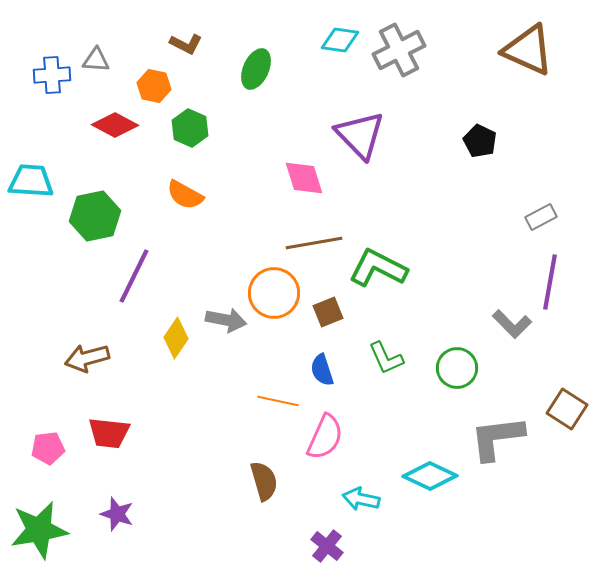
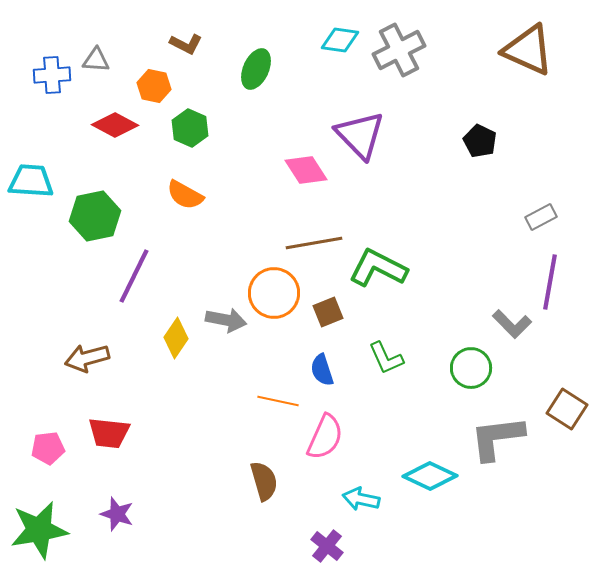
pink diamond at (304, 178): moved 2 px right, 8 px up; rotated 15 degrees counterclockwise
green circle at (457, 368): moved 14 px right
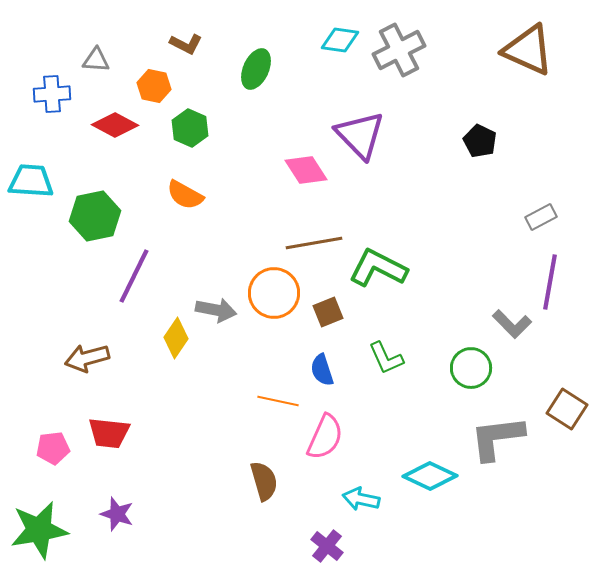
blue cross at (52, 75): moved 19 px down
gray arrow at (226, 320): moved 10 px left, 10 px up
pink pentagon at (48, 448): moved 5 px right
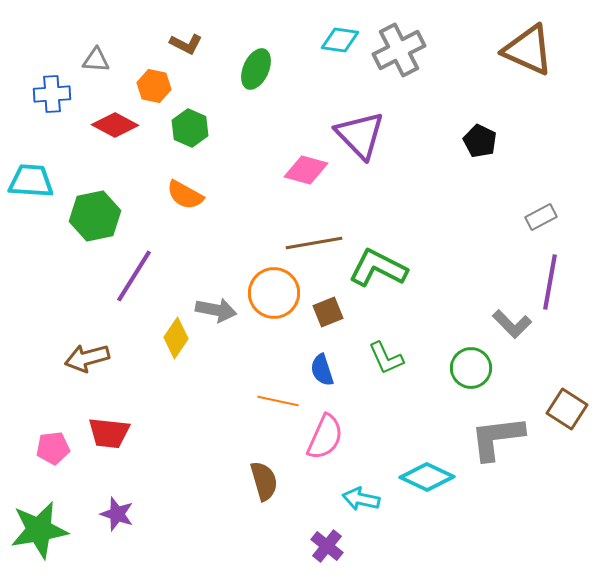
pink diamond at (306, 170): rotated 42 degrees counterclockwise
purple line at (134, 276): rotated 6 degrees clockwise
cyan diamond at (430, 476): moved 3 px left, 1 px down
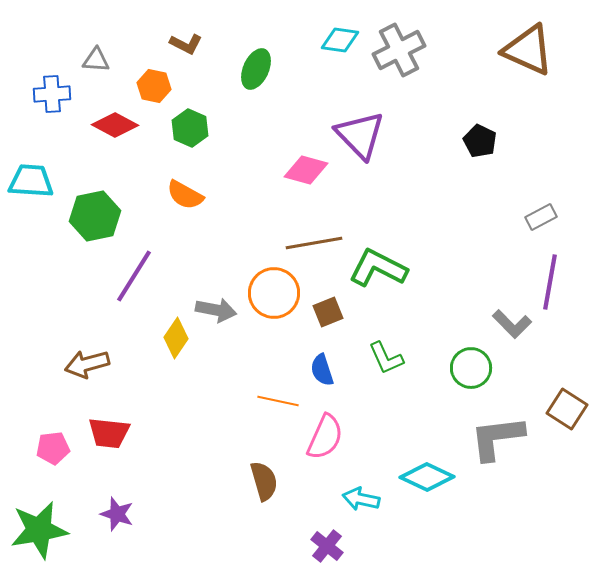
brown arrow at (87, 358): moved 6 px down
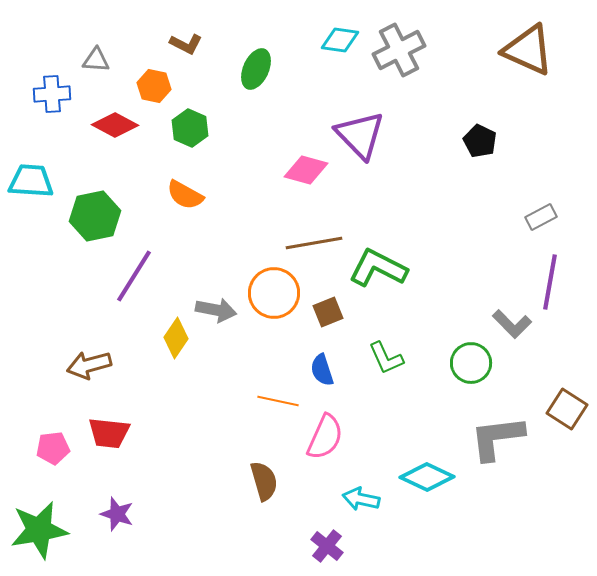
brown arrow at (87, 364): moved 2 px right, 1 px down
green circle at (471, 368): moved 5 px up
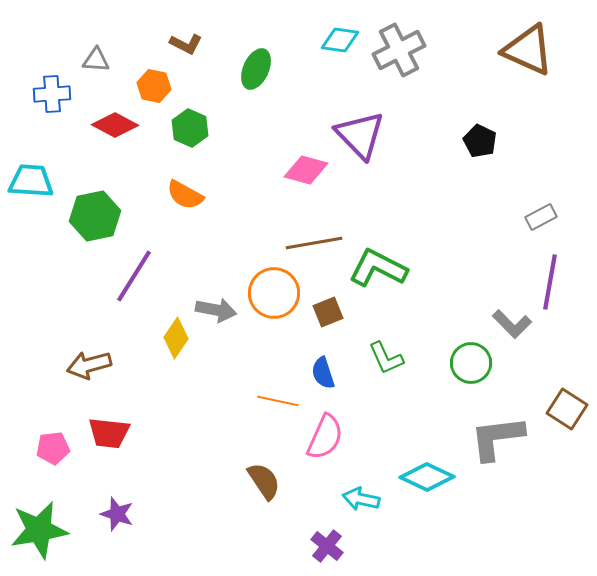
blue semicircle at (322, 370): moved 1 px right, 3 px down
brown semicircle at (264, 481): rotated 18 degrees counterclockwise
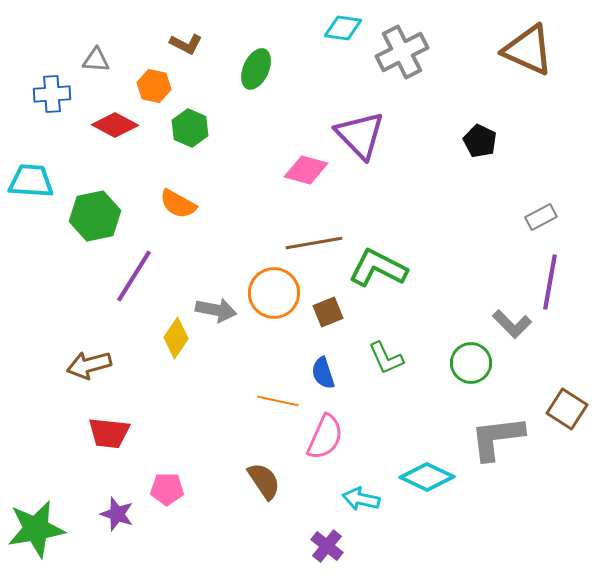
cyan diamond at (340, 40): moved 3 px right, 12 px up
gray cross at (399, 50): moved 3 px right, 2 px down
orange semicircle at (185, 195): moved 7 px left, 9 px down
pink pentagon at (53, 448): moved 114 px right, 41 px down; rotated 8 degrees clockwise
green star at (39, 530): moved 3 px left, 1 px up
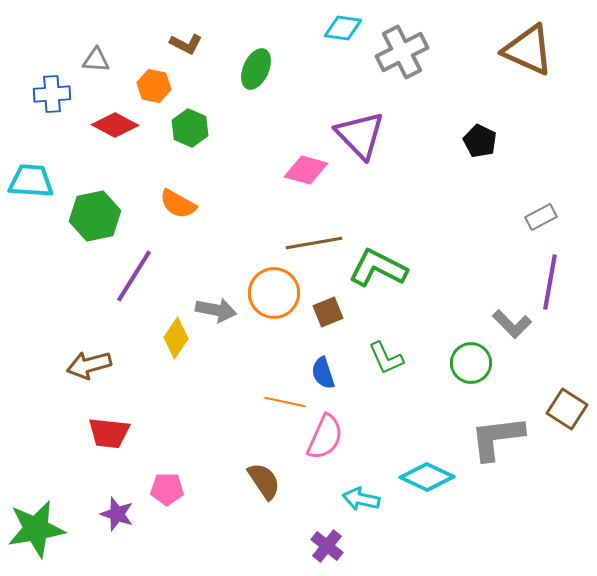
orange line at (278, 401): moved 7 px right, 1 px down
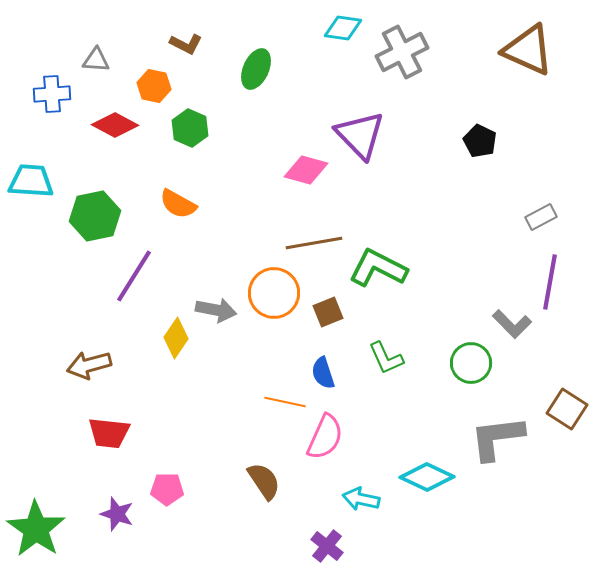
green star at (36, 529): rotated 28 degrees counterclockwise
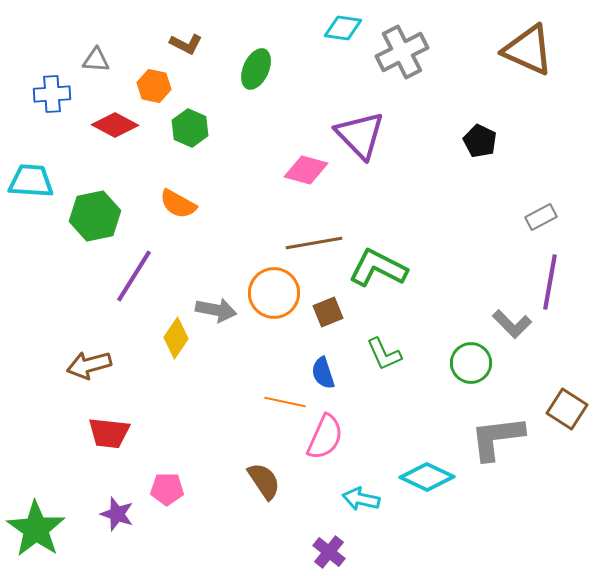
green L-shape at (386, 358): moved 2 px left, 4 px up
purple cross at (327, 546): moved 2 px right, 6 px down
